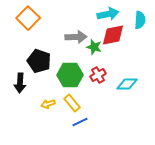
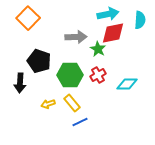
red diamond: moved 2 px up
green star: moved 4 px right, 2 px down; rotated 14 degrees clockwise
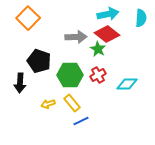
cyan semicircle: moved 1 px right, 2 px up
red diamond: moved 6 px left, 1 px down; rotated 50 degrees clockwise
blue line: moved 1 px right, 1 px up
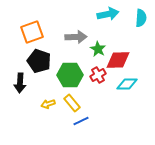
orange square: moved 4 px right, 14 px down; rotated 25 degrees clockwise
red diamond: moved 11 px right, 26 px down; rotated 40 degrees counterclockwise
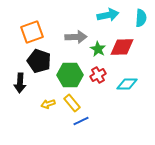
cyan arrow: moved 1 px down
red diamond: moved 4 px right, 13 px up
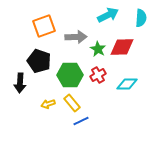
cyan arrow: rotated 15 degrees counterclockwise
orange square: moved 12 px right, 6 px up
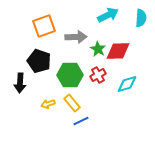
red diamond: moved 4 px left, 4 px down
cyan diamond: rotated 15 degrees counterclockwise
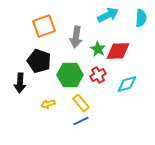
gray arrow: rotated 100 degrees clockwise
yellow rectangle: moved 9 px right
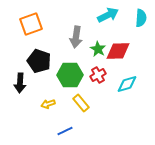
orange square: moved 13 px left, 2 px up
blue line: moved 16 px left, 10 px down
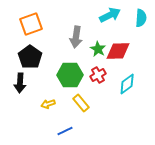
cyan arrow: moved 2 px right
black pentagon: moved 9 px left, 4 px up; rotated 15 degrees clockwise
cyan diamond: rotated 20 degrees counterclockwise
